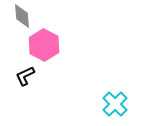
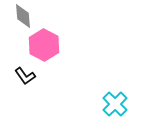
gray diamond: moved 1 px right
black L-shape: rotated 100 degrees counterclockwise
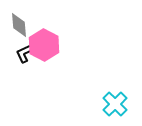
gray diamond: moved 4 px left, 9 px down
black L-shape: moved 23 px up; rotated 100 degrees clockwise
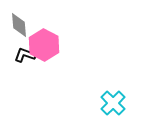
black L-shape: moved 2 px down; rotated 45 degrees clockwise
cyan cross: moved 2 px left, 1 px up
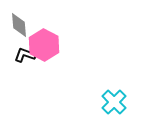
cyan cross: moved 1 px right, 1 px up
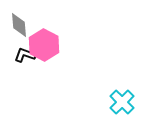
cyan cross: moved 8 px right
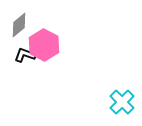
gray diamond: rotated 55 degrees clockwise
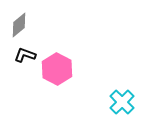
pink hexagon: moved 13 px right, 24 px down
